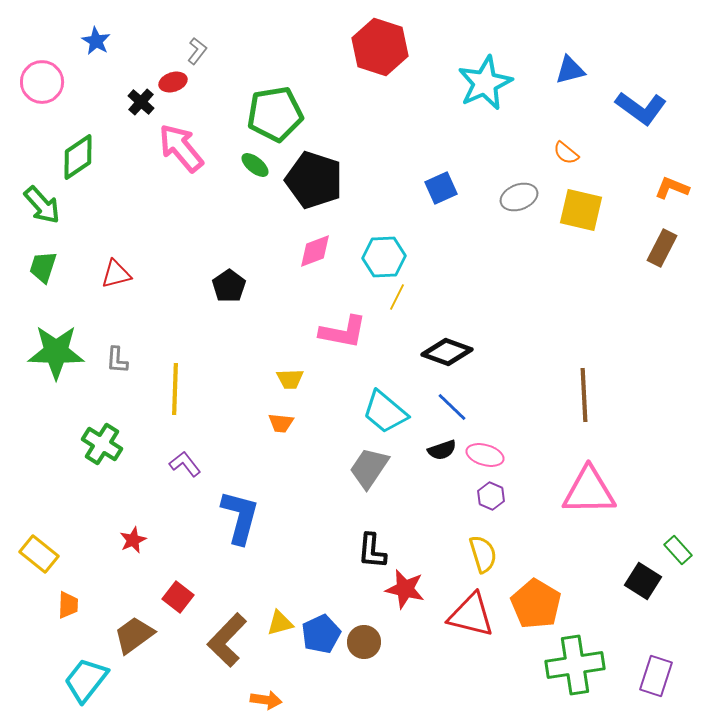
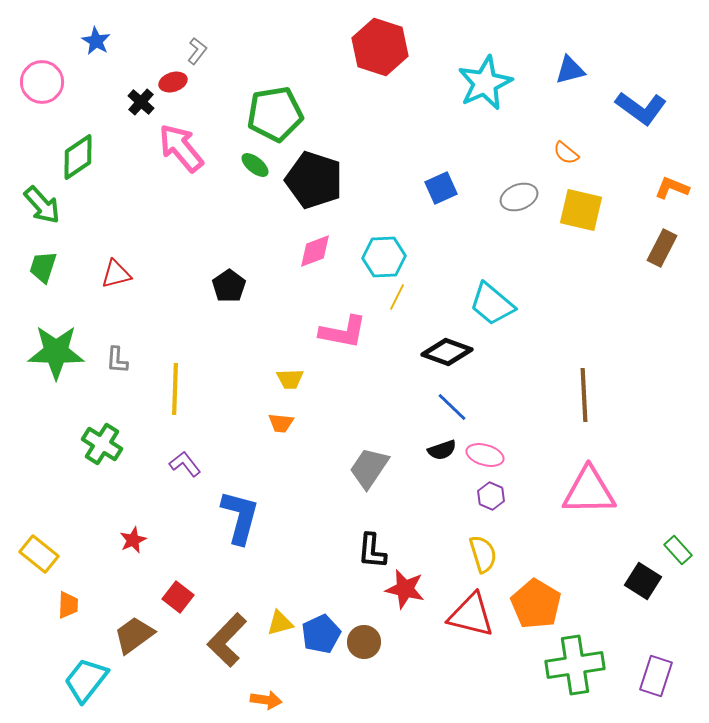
cyan trapezoid at (385, 412): moved 107 px right, 108 px up
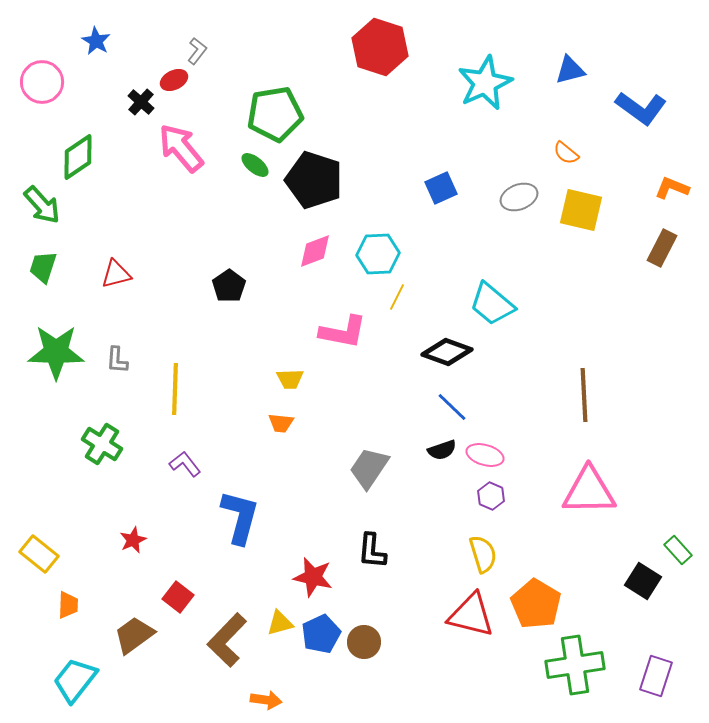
red ellipse at (173, 82): moved 1 px right, 2 px up; rotated 8 degrees counterclockwise
cyan hexagon at (384, 257): moved 6 px left, 3 px up
red star at (405, 589): moved 92 px left, 12 px up
cyan trapezoid at (86, 680): moved 11 px left
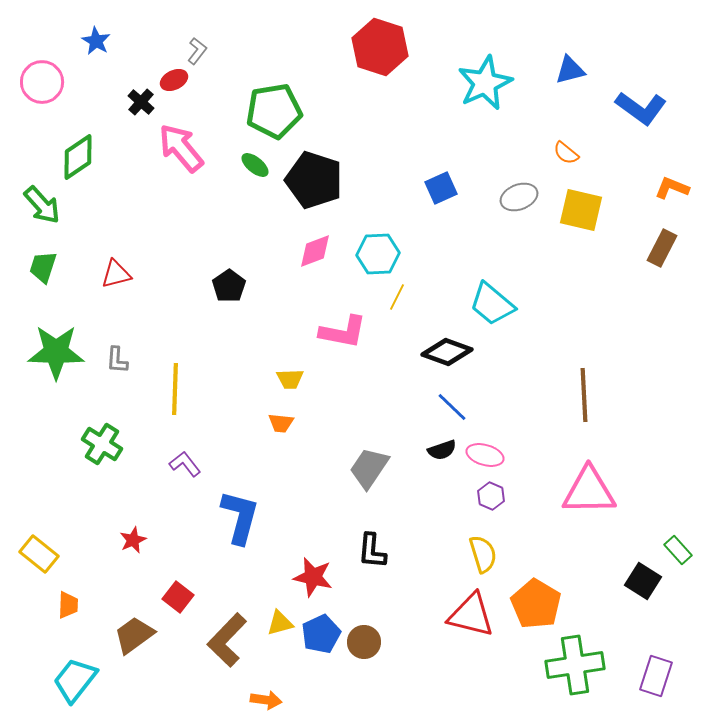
green pentagon at (275, 114): moved 1 px left, 3 px up
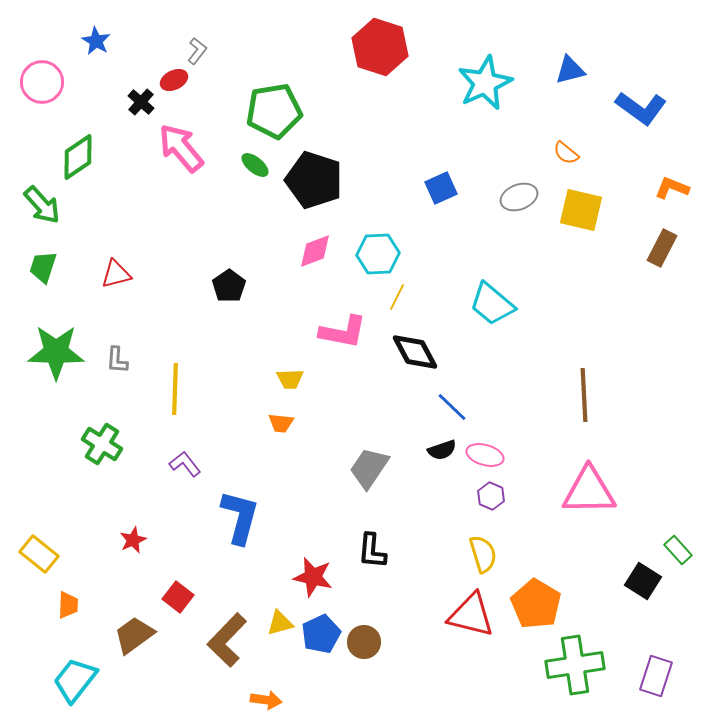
black diamond at (447, 352): moved 32 px left; rotated 42 degrees clockwise
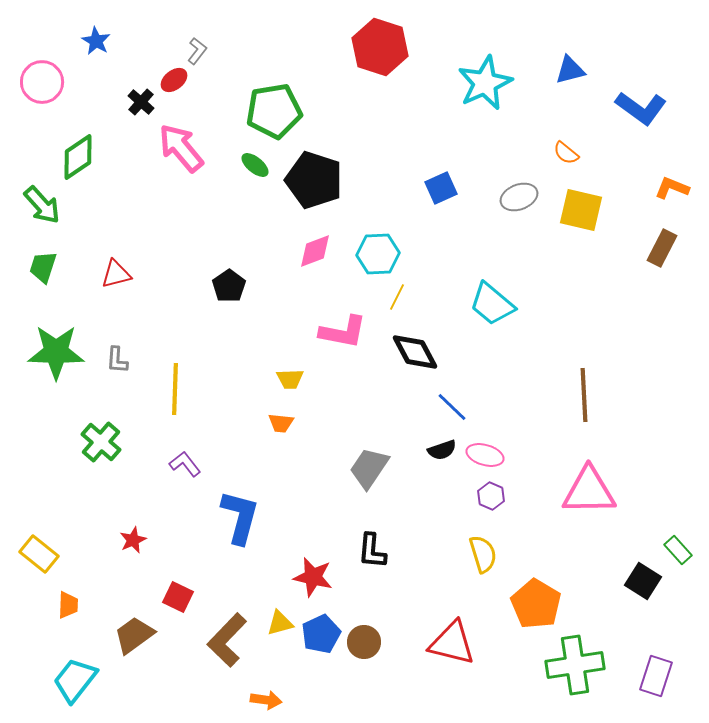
red ellipse at (174, 80): rotated 12 degrees counterclockwise
green cross at (102, 444): moved 1 px left, 2 px up; rotated 9 degrees clockwise
red square at (178, 597): rotated 12 degrees counterclockwise
red triangle at (471, 615): moved 19 px left, 28 px down
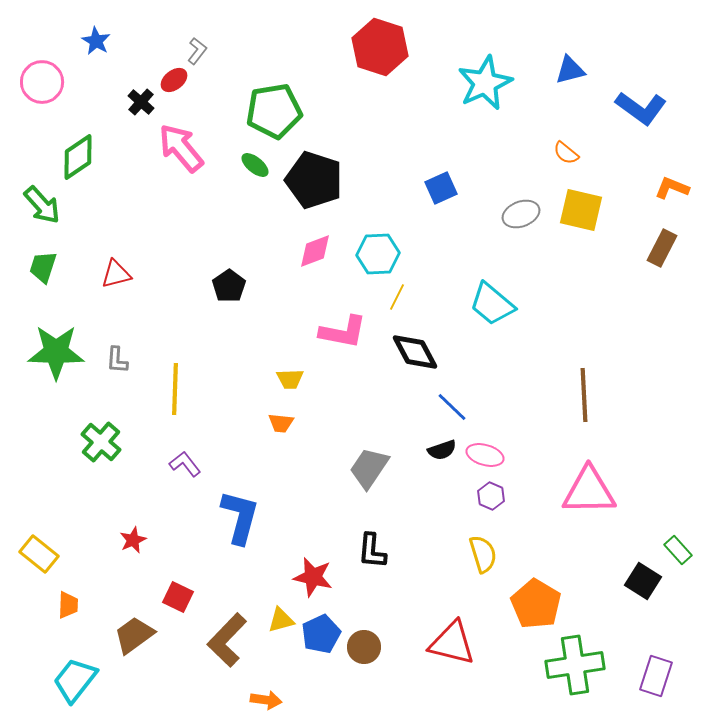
gray ellipse at (519, 197): moved 2 px right, 17 px down
yellow triangle at (280, 623): moved 1 px right, 3 px up
brown circle at (364, 642): moved 5 px down
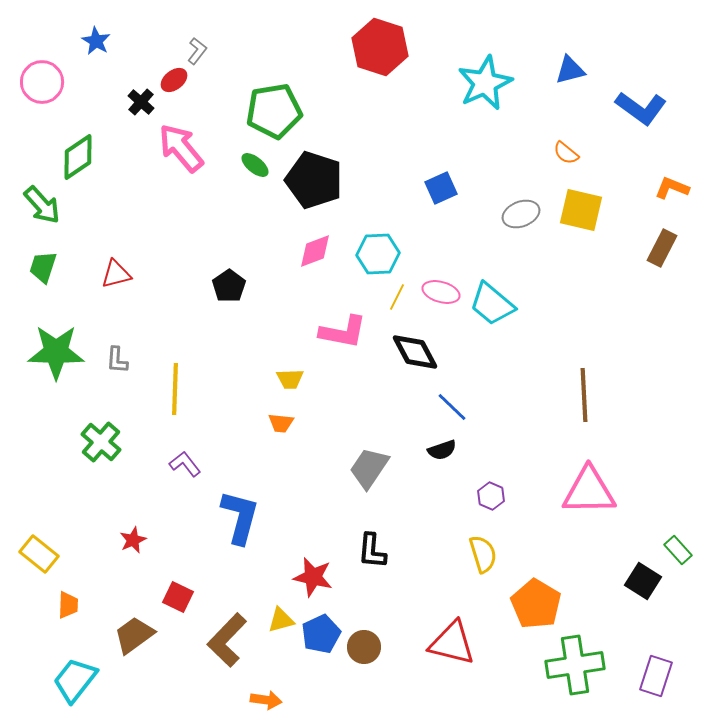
pink ellipse at (485, 455): moved 44 px left, 163 px up
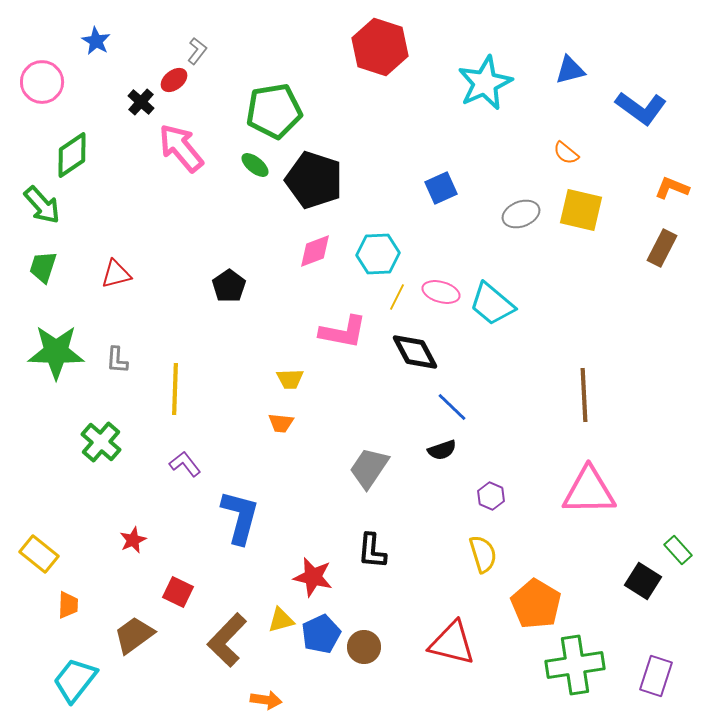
green diamond at (78, 157): moved 6 px left, 2 px up
red square at (178, 597): moved 5 px up
